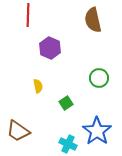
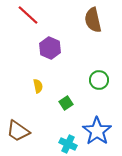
red line: rotated 50 degrees counterclockwise
green circle: moved 2 px down
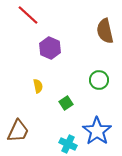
brown semicircle: moved 12 px right, 11 px down
brown trapezoid: rotated 100 degrees counterclockwise
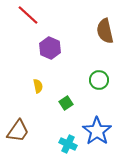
brown trapezoid: rotated 10 degrees clockwise
